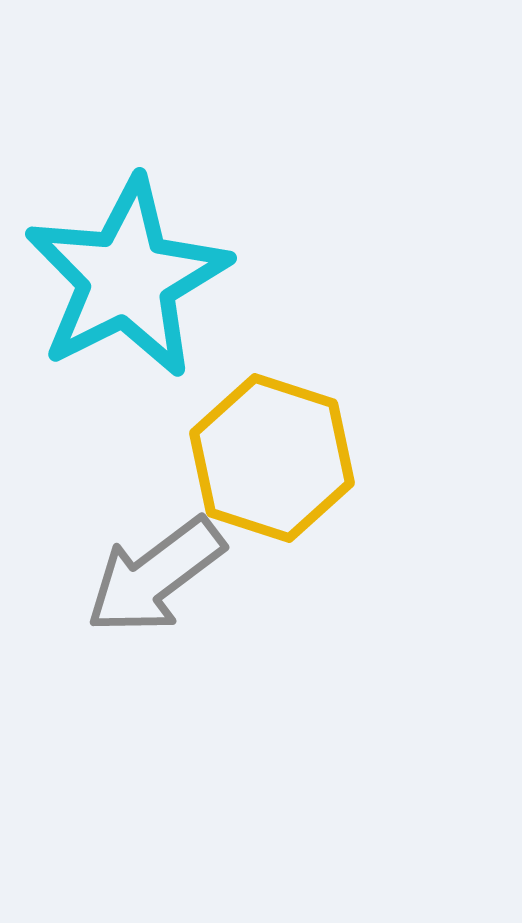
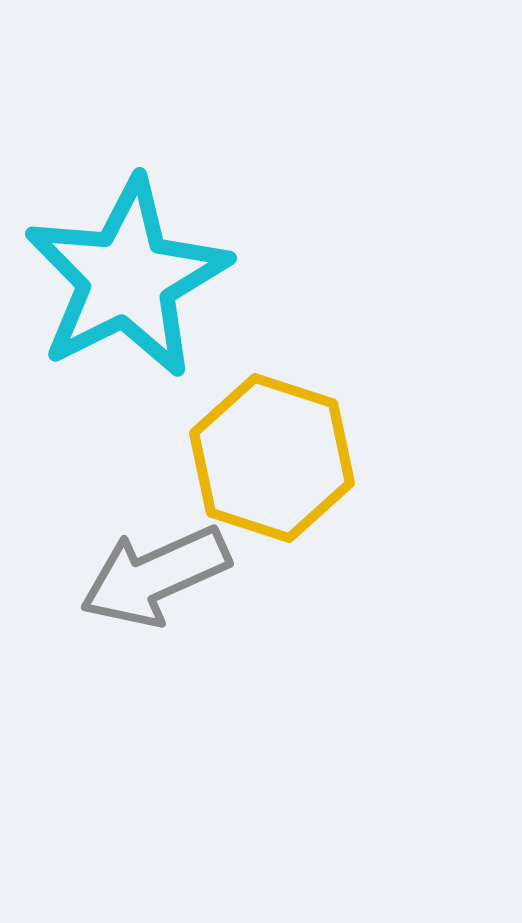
gray arrow: rotated 13 degrees clockwise
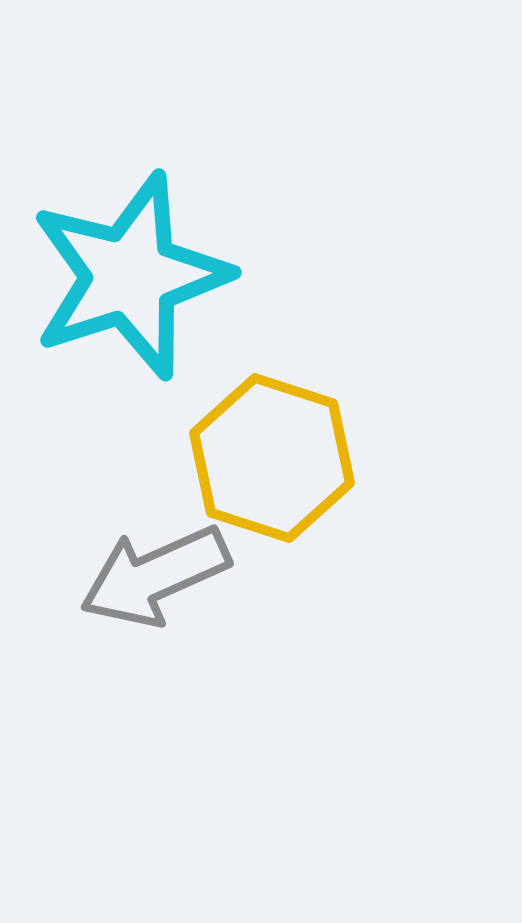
cyan star: moved 3 px right, 2 px up; rotated 9 degrees clockwise
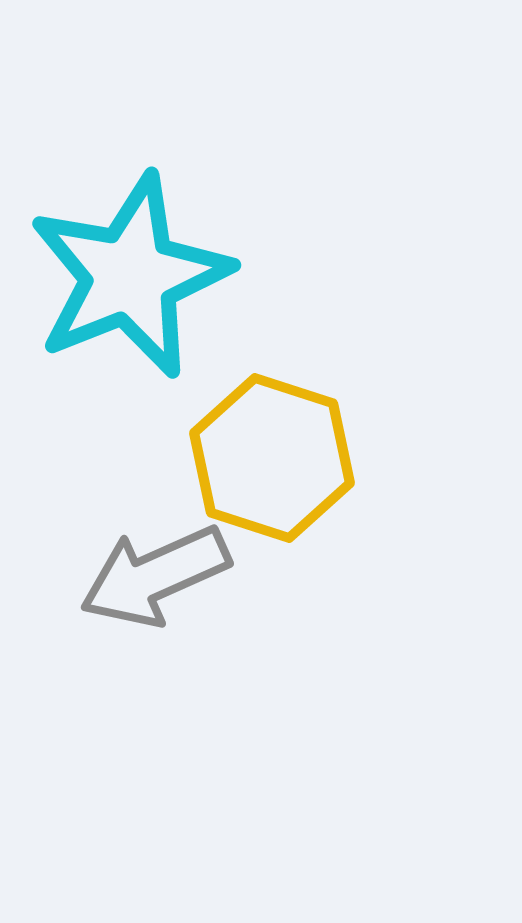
cyan star: rotated 4 degrees counterclockwise
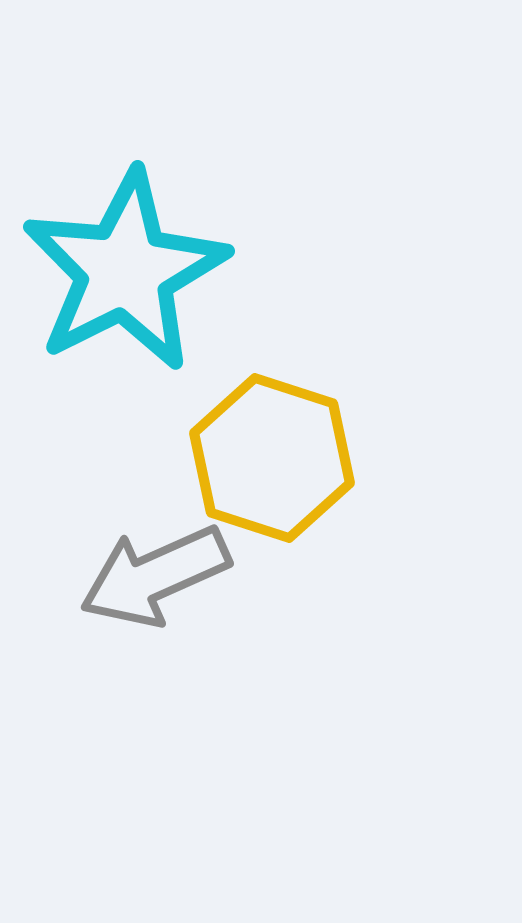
cyan star: moved 5 px left, 5 px up; rotated 5 degrees counterclockwise
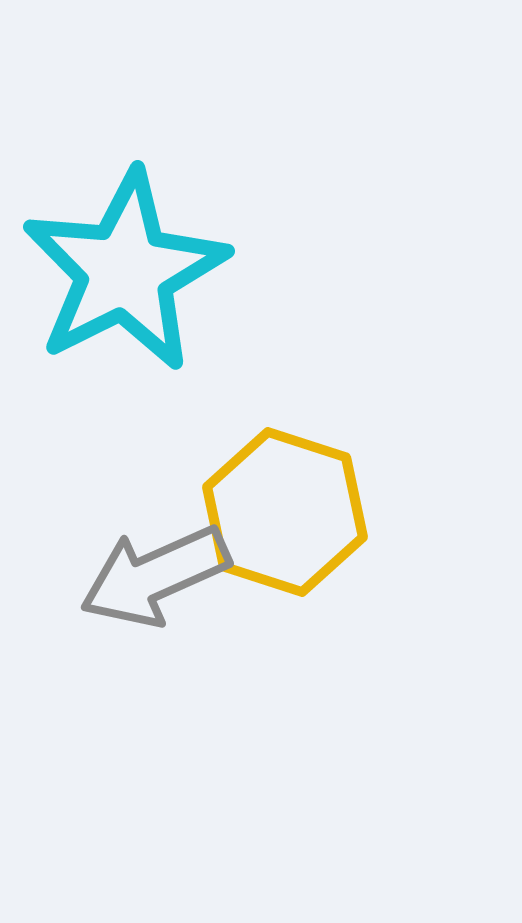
yellow hexagon: moved 13 px right, 54 px down
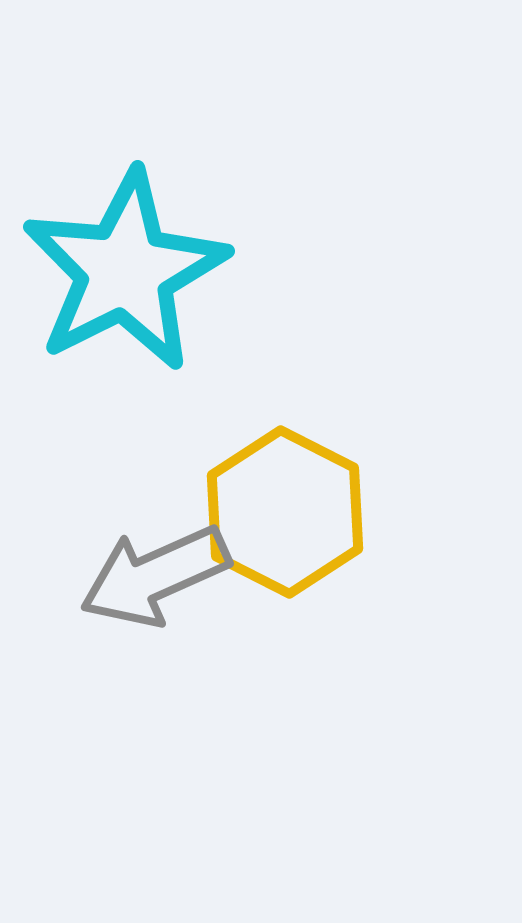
yellow hexagon: rotated 9 degrees clockwise
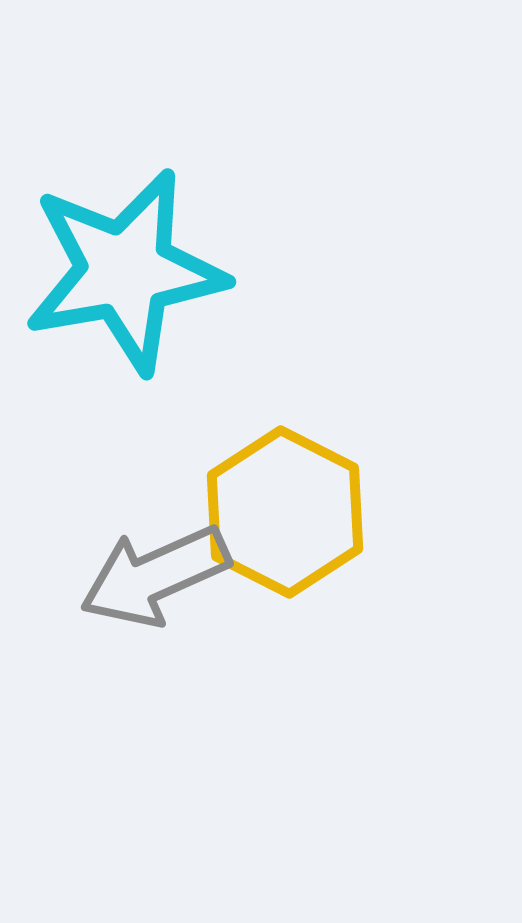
cyan star: rotated 17 degrees clockwise
